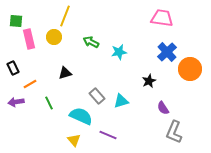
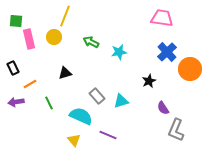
gray L-shape: moved 2 px right, 2 px up
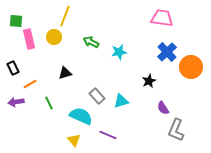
orange circle: moved 1 px right, 2 px up
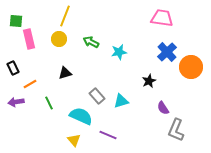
yellow circle: moved 5 px right, 2 px down
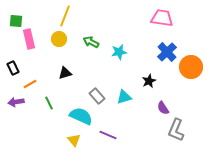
cyan triangle: moved 3 px right, 4 px up
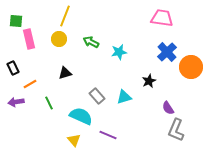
purple semicircle: moved 5 px right
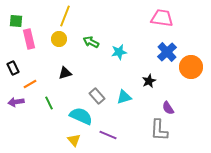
gray L-shape: moved 17 px left; rotated 20 degrees counterclockwise
